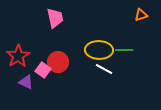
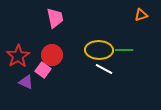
red circle: moved 6 px left, 7 px up
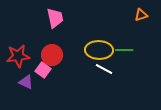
red star: rotated 25 degrees clockwise
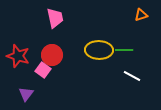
red star: rotated 25 degrees clockwise
white line: moved 28 px right, 7 px down
purple triangle: moved 12 px down; rotated 42 degrees clockwise
